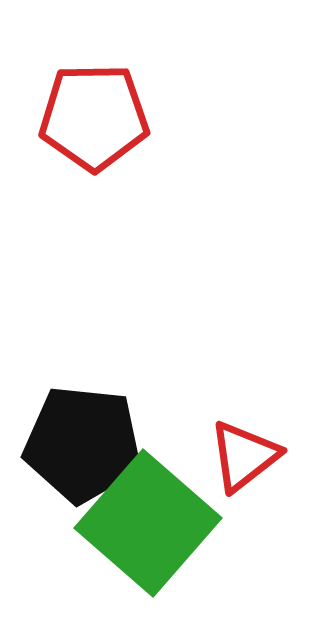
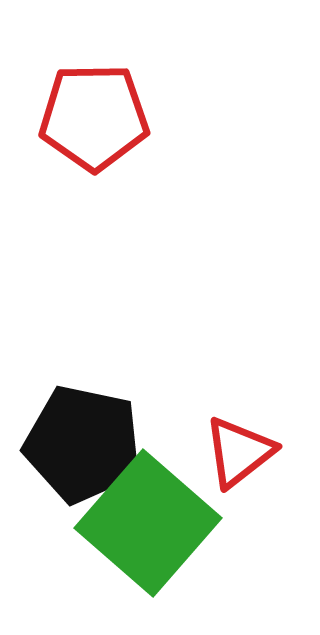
black pentagon: rotated 6 degrees clockwise
red triangle: moved 5 px left, 4 px up
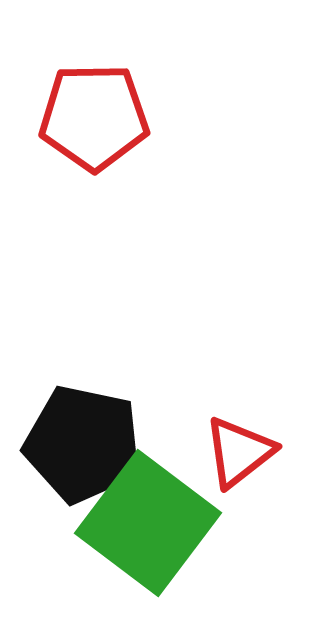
green square: rotated 4 degrees counterclockwise
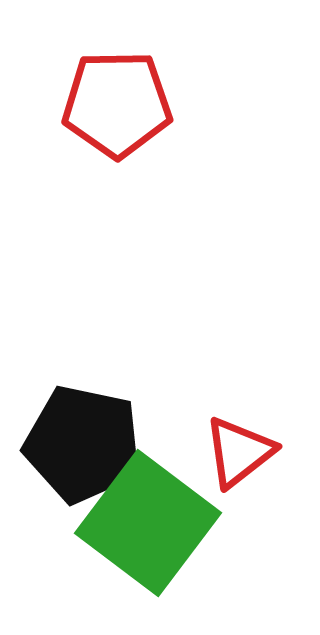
red pentagon: moved 23 px right, 13 px up
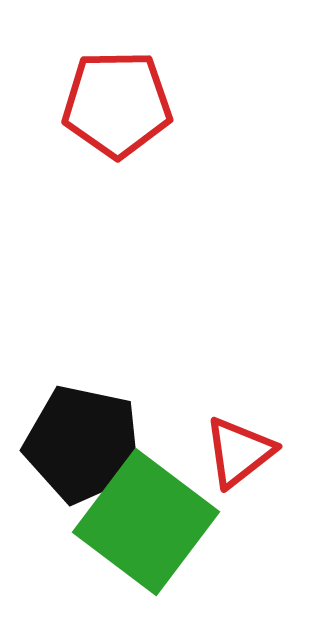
green square: moved 2 px left, 1 px up
